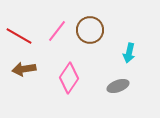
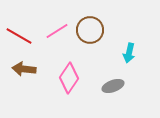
pink line: rotated 20 degrees clockwise
brown arrow: rotated 15 degrees clockwise
gray ellipse: moved 5 px left
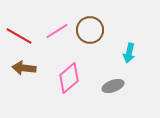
brown arrow: moved 1 px up
pink diamond: rotated 16 degrees clockwise
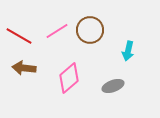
cyan arrow: moved 1 px left, 2 px up
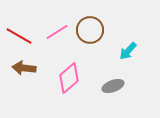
pink line: moved 1 px down
cyan arrow: rotated 30 degrees clockwise
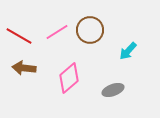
gray ellipse: moved 4 px down
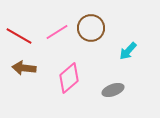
brown circle: moved 1 px right, 2 px up
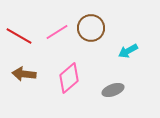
cyan arrow: rotated 18 degrees clockwise
brown arrow: moved 6 px down
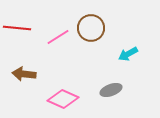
pink line: moved 1 px right, 5 px down
red line: moved 2 px left, 8 px up; rotated 24 degrees counterclockwise
cyan arrow: moved 3 px down
pink diamond: moved 6 px left, 21 px down; rotated 64 degrees clockwise
gray ellipse: moved 2 px left
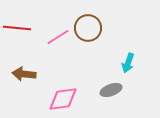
brown circle: moved 3 px left
cyan arrow: moved 9 px down; rotated 42 degrees counterclockwise
pink diamond: rotated 32 degrees counterclockwise
